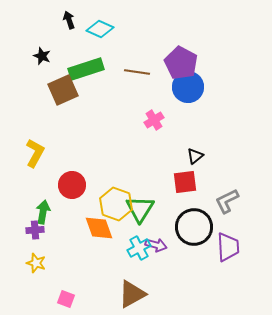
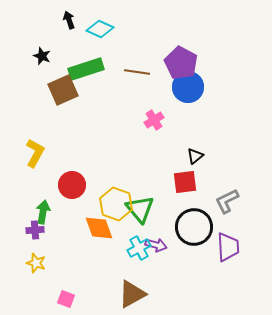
green triangle: rotated 12 degrees counterclockwise
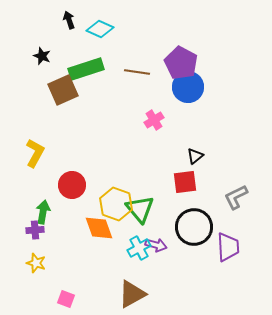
gray L-shape: moved 9 px right, 4 px up
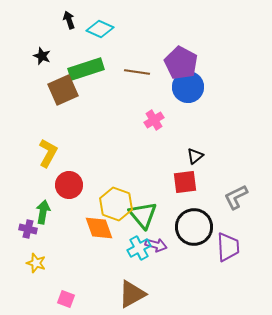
yellow L-shape: moved 13 px right
red circle: moved 3 px left
green triangle: moved 3 px right, 6 px down
purple cross: moved 7 px left, 1 px up; rotated 18 degrees clockwise
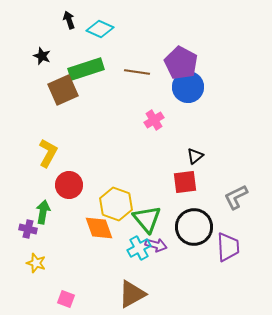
green triangle: moved 4 px right, 4 px down
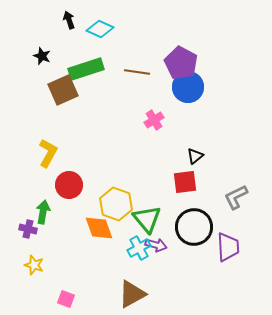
yellow star: moved 2 px left, 2 px down
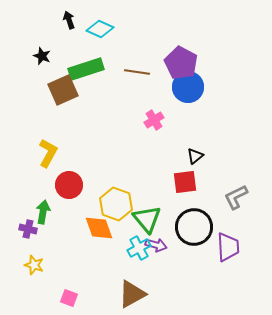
pink square: moved 3 px right, 1 px up
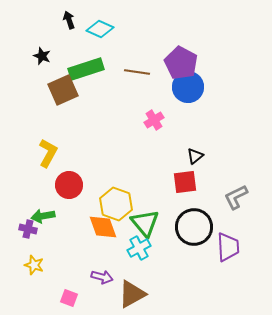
green arrow: moved 4 px down; rotated 110 degrees counterclockwise
green triangle: moved 2 px left, 4 px down
orange diamond: moved 4 px right, 1 px up
purple arrow: moved 54 px left, 32 px down
